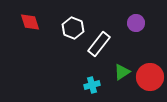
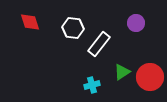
white hexagon: rotated 15 degrees counterclockwise
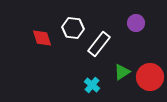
red diamond: moved 12 px right, 16 px down
cyan cross: rotated 35 degrees counterclockwise
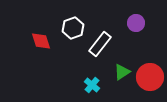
white hexagon: rotated 25 degrees counterclockwise
red diamond: moved 1 px left, 3 px down
white rectangle: moved 1 px right
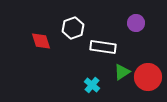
white rectangle: moved 3 px right, 3 px down; rotated 60 degrees clockwise
red circle: moved 2 px left
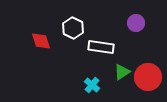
white hexagon: rotated 15 degrees counterclockwise
white rectangle: moved 2 px left
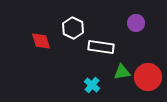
green triangle: rotated 24 degrees clockwise
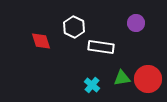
white hexagon: moved 1 px right, 1 px up
green triangle: moved 6 px down
red circle: moved 2 px down
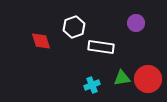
white hexagon: rotated 15 degrees clockwise
cyan cross: rotated 28 degrees clockwise
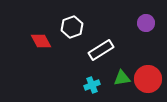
purple circle: moved 10 px right
white hexagon: moved 2 px left
red diamond: rotated 10 degrees counterclockwise
white rectangle: moved 3 px down; rotated 40 degrees counterclockwise
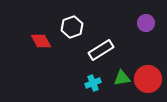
cyan cross: moved 1 px right, 2 px up
